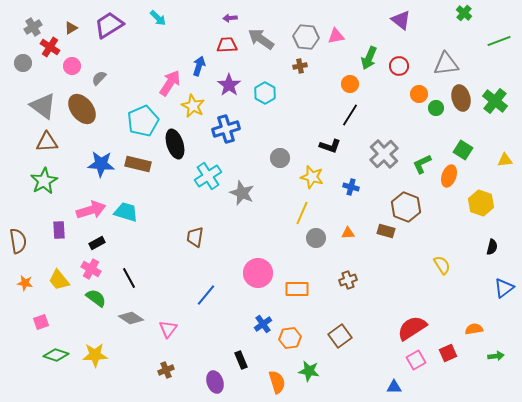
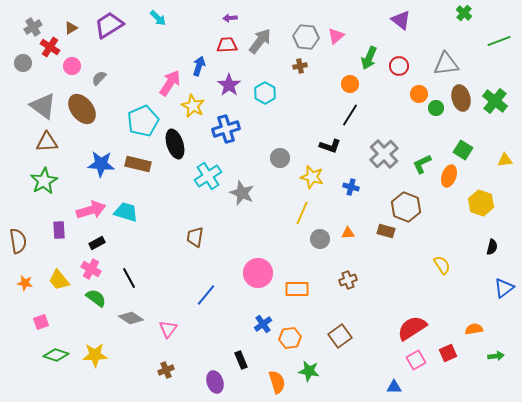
pink triangle at (336, 36): rotated 30 degrees counterclockwise
gray arrow at (261, 39): moved 1 px left, 2 px down; rotated 92 degrees clockwise
gray circle at (316, 238): moved 4 px right, 1 px down
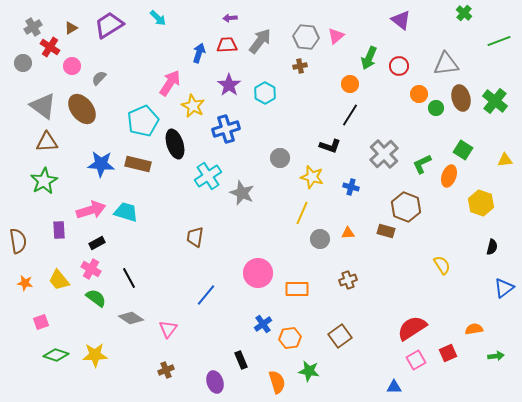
blue arrow at (199, 66): moved 13 px up
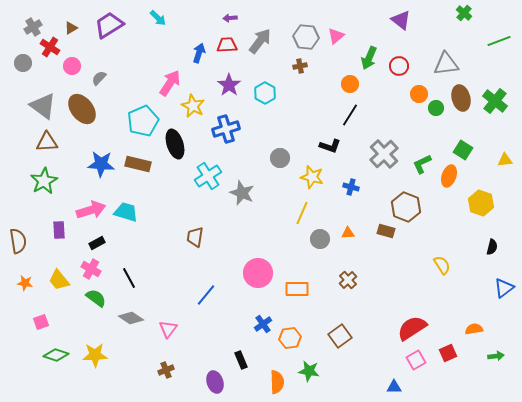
brown cross at (348, 280): rotated 24 degrees counterclockwise
orange semicircle at (277, 382): rotated 15 degrees clockwise
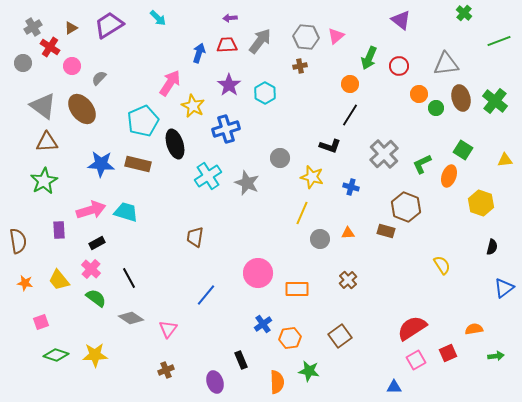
gray star at (242, 193): moved 5 px right, 10 px up
pink cross at (91, 269): rotated 12 degrees clockwise
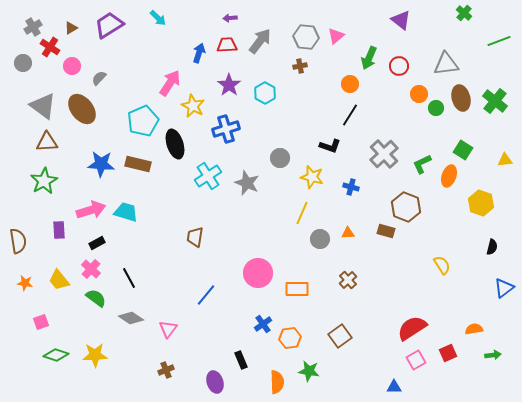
green arrow at (496, 356): moved 3 px left, 1 px up
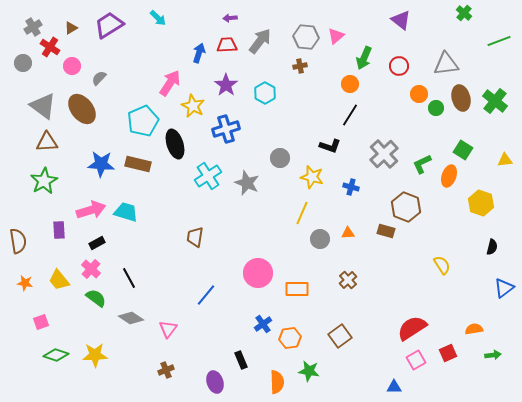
green arrow at (369, 58): moved 5 px left
purple star at (229, 85): moved 3 px left
